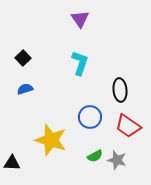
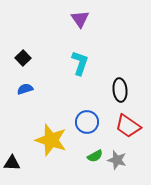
blue circle: moved 3 px left, 5 px down
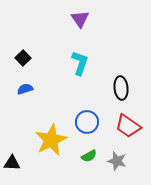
black ellipse: moved 1 px right, 2 px up
yellow star: rotated 28 degrees clockwise
green semicircle: moved 6 px left
gray star: moved 1 px down
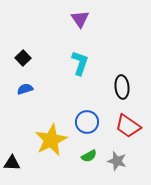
black ellipse: moved 1 px right, 1 px up
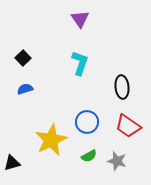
black triangle: rotated 18 degrees counterclockwise
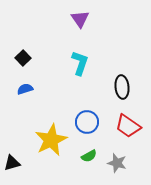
gray star: moved 2 px down
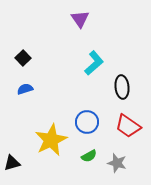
cyan L-shape: moved 14 px right; rotated 30 degrees clockwise
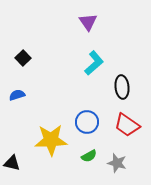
purple triangle: moved 8 px right, 3 px down
blue semicircle: moved 8 px left, 6 px down
red trapezoid: moved 1 px left, 1 px up
yellow star: rotated 24 degrees clockwise
black triangle: rotated 30 degrees clockwise
